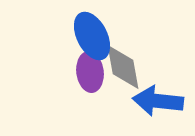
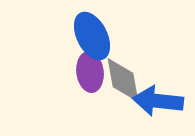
gray diamond: moved 13 px down
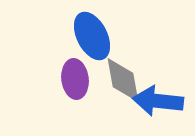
purple ellipse: moved 15 px left, 7 px down
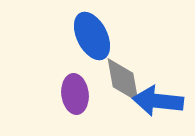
purple ellipse: moved 15 px down
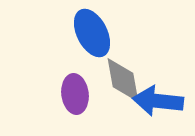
blue ellipse: moved 3 px up
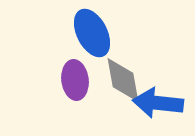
purple ellipse: moved 14 px up
blue arrow: moved 2 px down
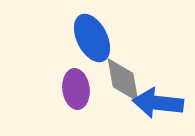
blue ellipse: moved 5 px down
purple ellipse: moved 1 px right, 9 px down
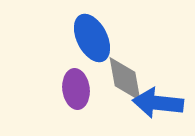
gray diamond: moved 2 px right, 1 px up
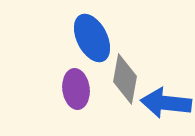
gray diamond: rotated 21 degrees clockwise
blue arrow: moved 8 px right
